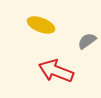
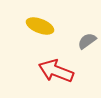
yellow ellipse: moved 1 px left, 1 px down
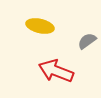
yellow ellipse: rotated 8 degrees counterclockwise
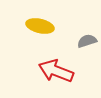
gray semicircle: rotated 18 degrees clockwise
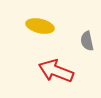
gray semicircle: rotated 84 degrees counterclockwise
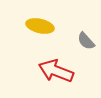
gray semicircle: moved 1 px left; rotated 30 degrees counterclockwise
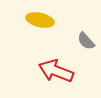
yellow ellipse: moved 6 px up
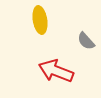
yellow ellipse: rotated 68 degrees clockwise
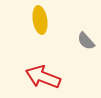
red arrow: moved 13 px left, 6 px down
